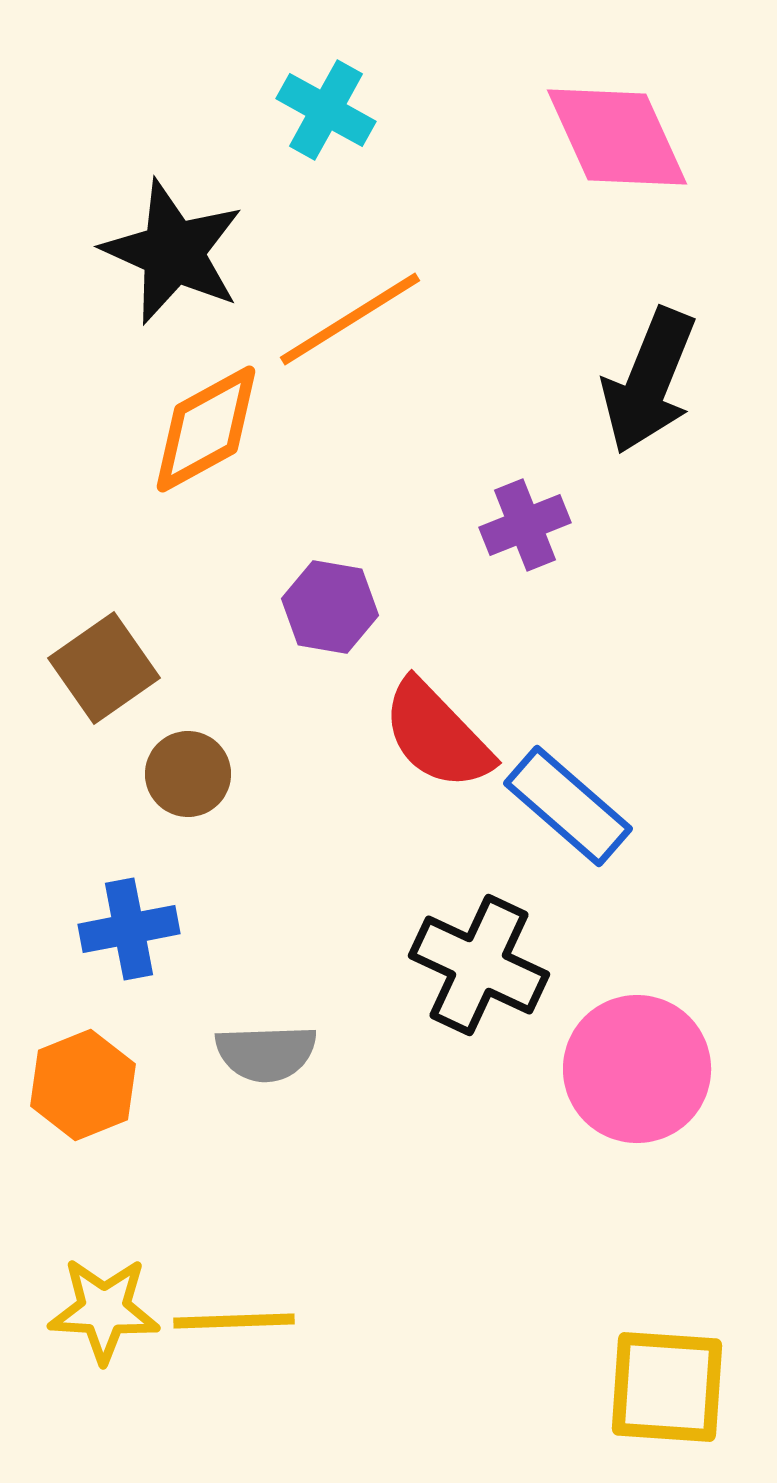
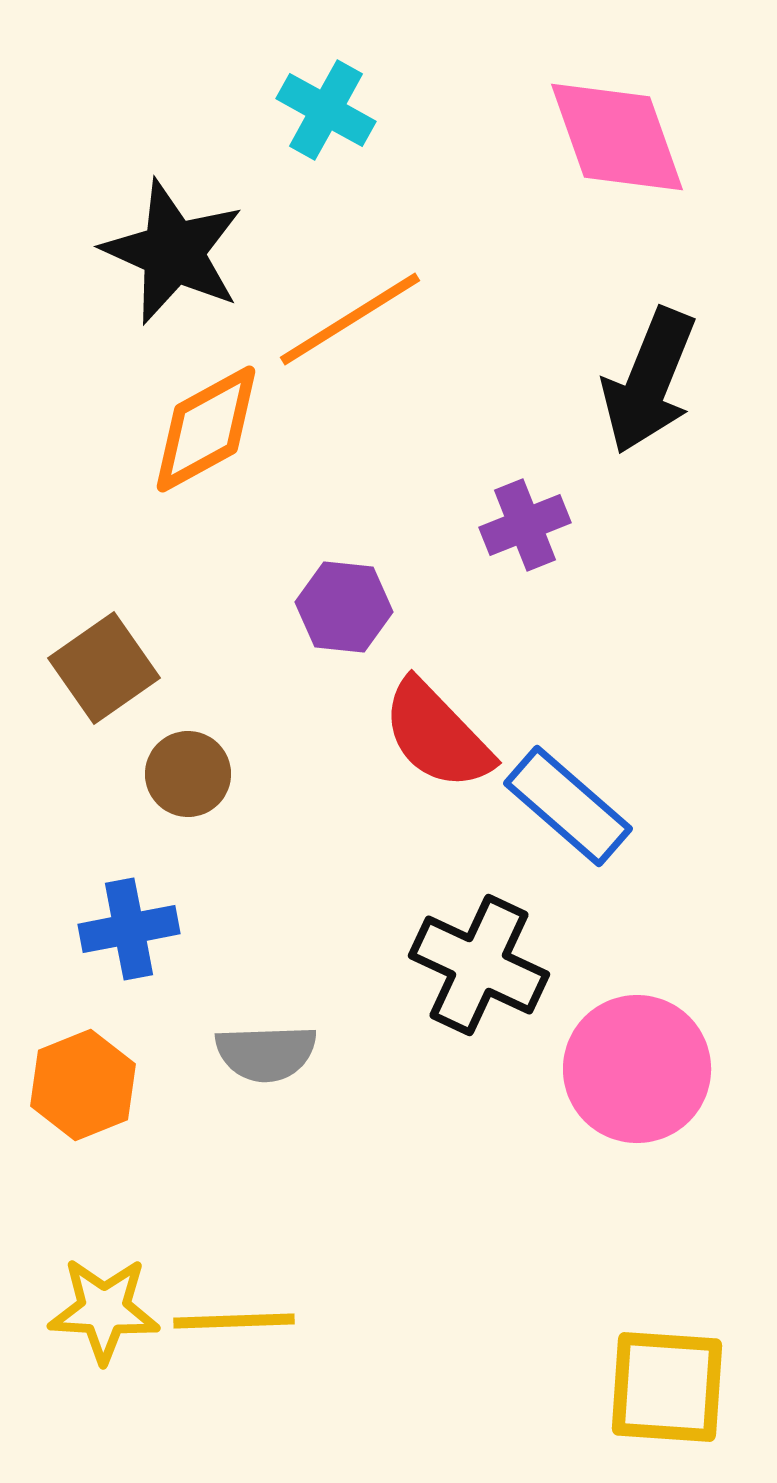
pink diamond: rotated 5 degrees clockwise
purple hexagon: moved 14 px right; rotated 4 degrees counterclockwise
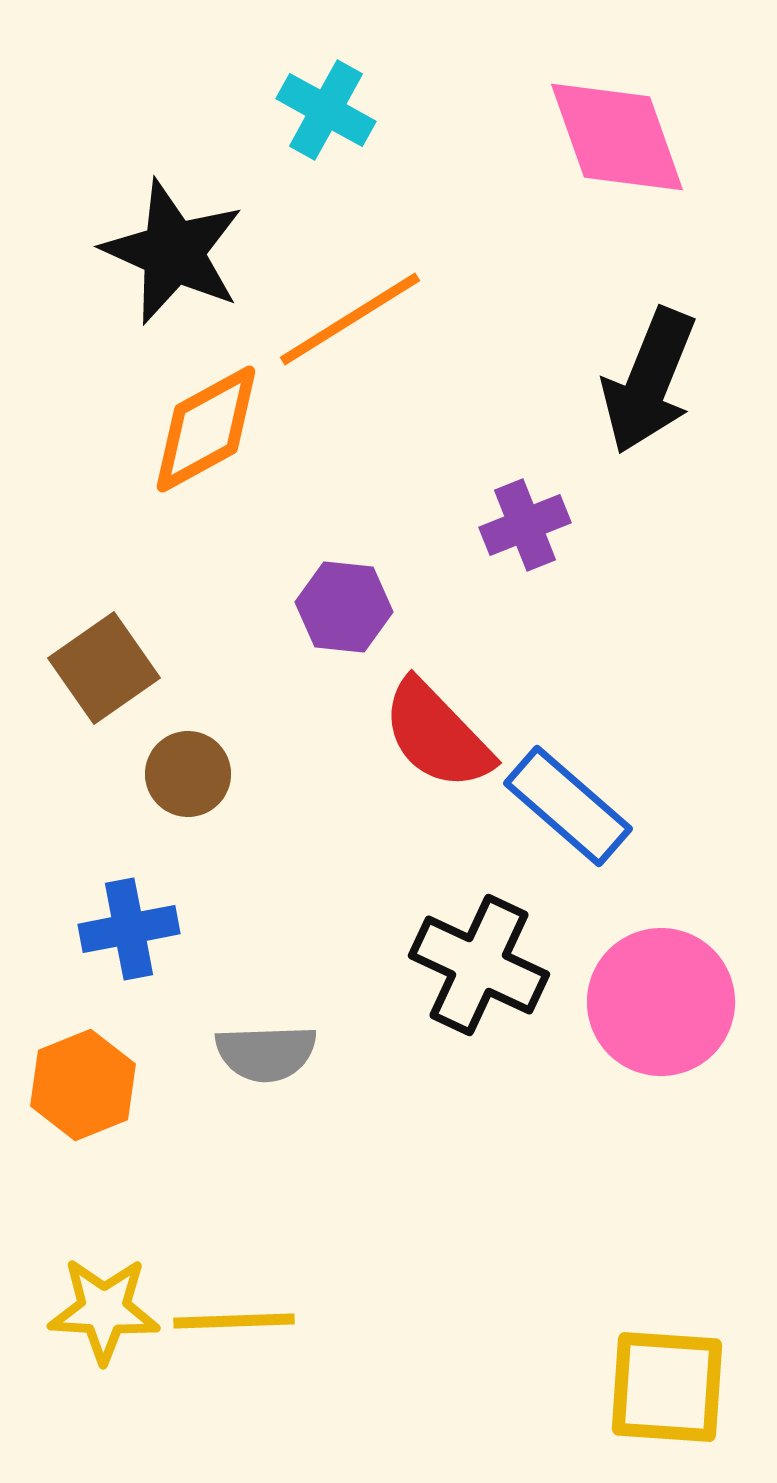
pink circle: moved 24 px right, 67 px up
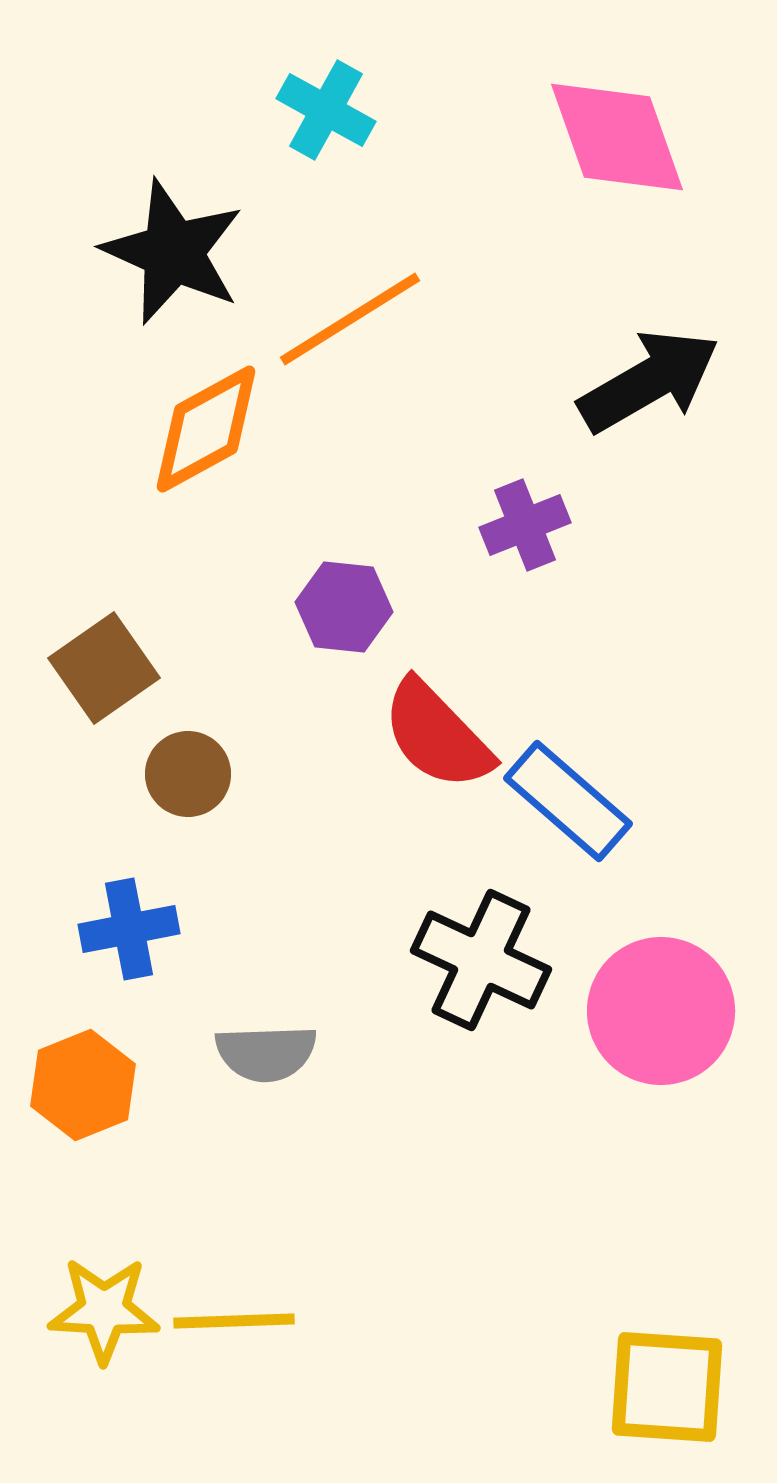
black arrow: rotated 142 degrees counterclockwise
blue rectangle: moved 5 px up
black cross: moved 2 px right, 5 px up
pink circle: moved 9 px down
